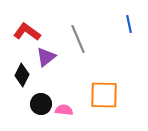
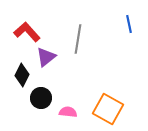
red L-shape: rotated 12 degrees clockwise
gray line: rotated 32 degrees clockwise
orange square: moved 4 px right, 14 px down; rotated 28 degrees clockwise
black circle: moved 6 px up
pink semicircle: moved 4 px right, 2 px down
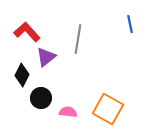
blue line: moved 1 px right
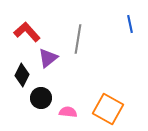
purple triangle: moved 2 px right, 1 px down
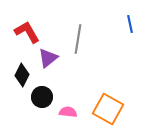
red L-shape: rotated 12 degrees clockwise
black circle: moved 1 px right, 1 px up
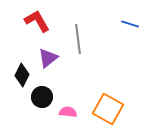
blue line: rotated 60 degrees counterclockwise
red L-shape: moved 10 px right, 11 px up
gray line: rotated 16 degrees counterclockwise
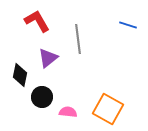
blue line: moved 2 px left, 1 px down
black diamond: moved 2 px left; rotated 15 degrees counterclockwise
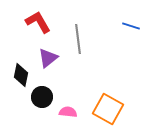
red L-shape: moved 1 px right, 1 px down
blue line: moved 3 px right, 1 px down
black diamond: moved 1 px right
